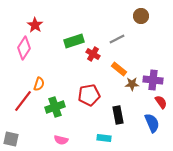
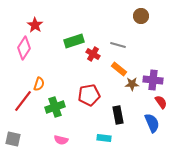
gray line: moved 1 px right, 6 px down; rotated 42 degrees clockwise
gray square: moved 2 px right
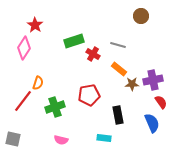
purple cross: rotated 18 degrees counterclockwise
orange semicircle: moved 1 px left, 1 px up
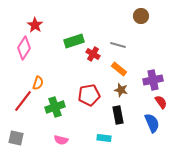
brown star: moved 11 px left, 6 px down; rotated 16 degrees clockwise
gray square: moved 3 px right, 1 px up
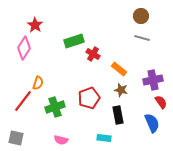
gray line: moved 24 px right, 7 px up
red pentagon: moved 3 px down; rotated 10 degrees counterclockwise
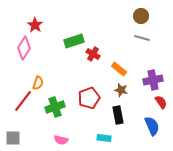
blue semicircle: moved 3 px down
gray square: moved 3 px left; rotated 14 degrees counterclockwise
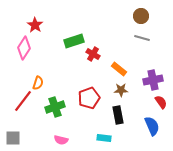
brown star: rotated 16 degrees counterclockwise
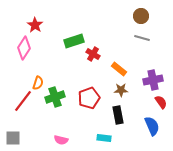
green cross: moved 10 px up
